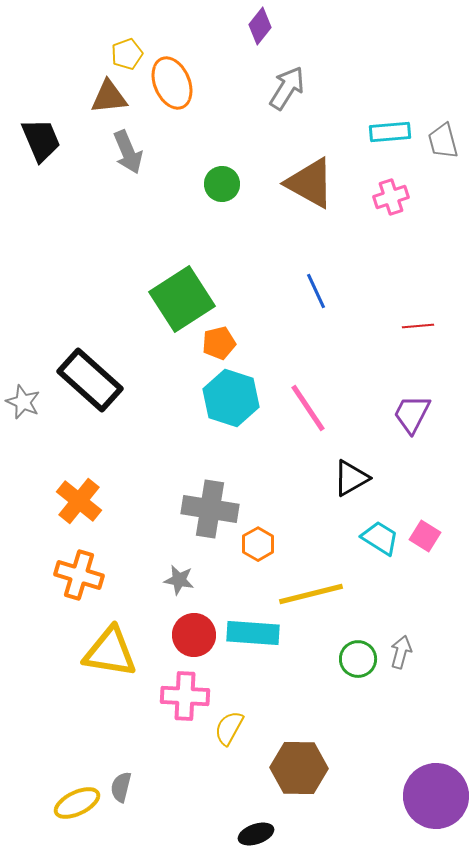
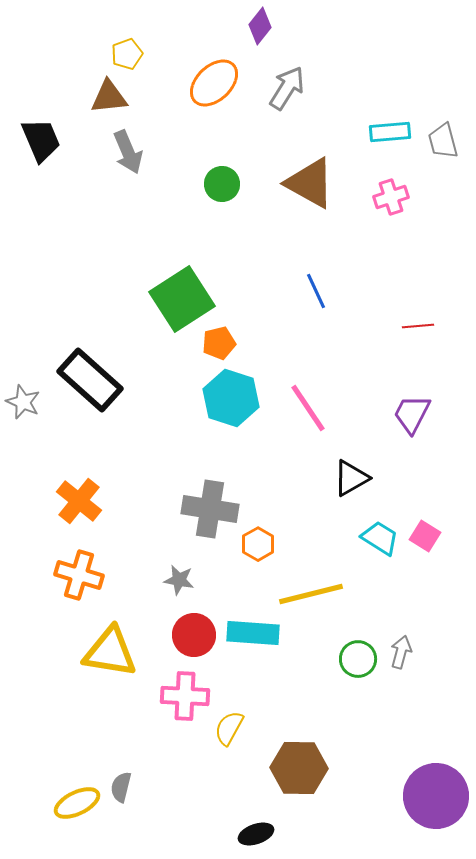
orange ellipse at (172, 83): moved 42 px right; rotated 69 degrees clockwise
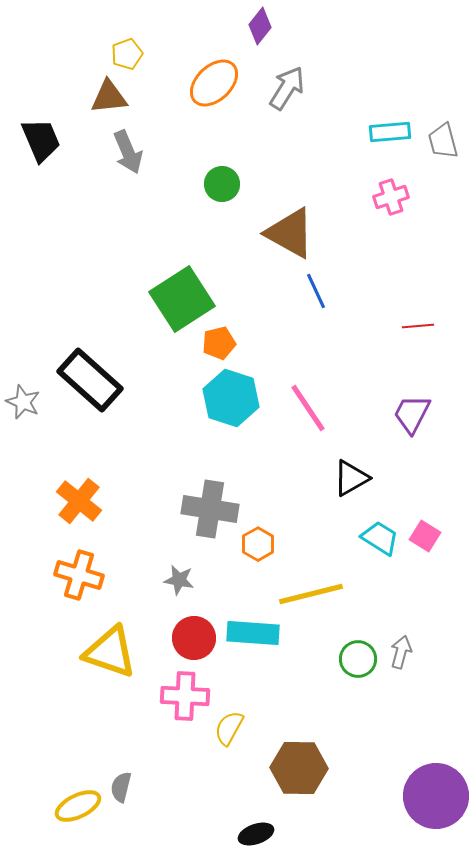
brown triangle at (310, 183): moved 20 px left, 50 px down
red circle at (194, 635): moved 3 px down
yellow triangle at (110, 652): rotated 10 degrees clockwise
yellow ellipse at (77, 803): moved 1 px right, 3 px down
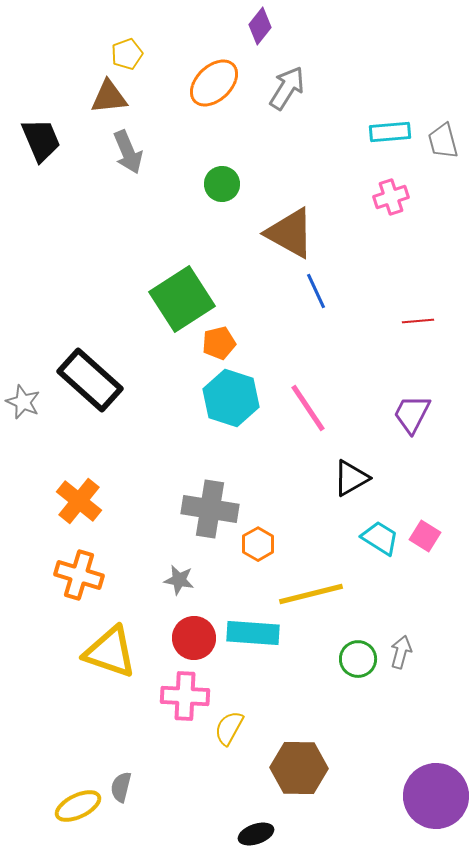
red line at (418, 326): moved 5 px up
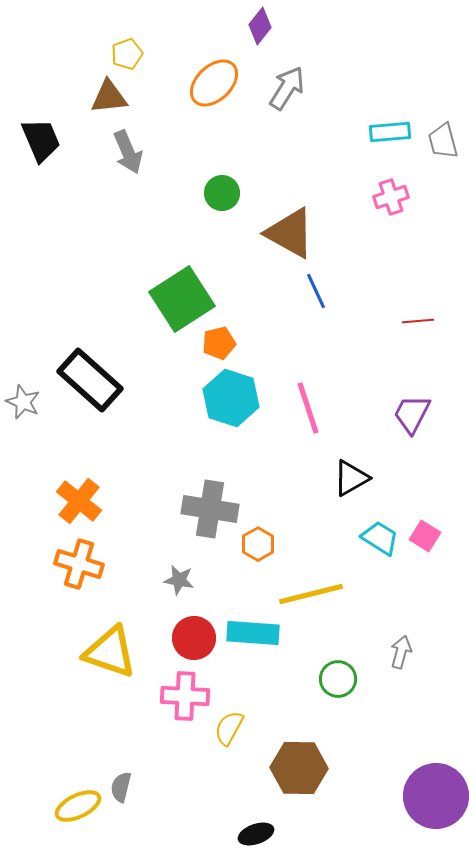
green circle at (222, 184): moved 9 px down
pink line at (308, 408): rotated 16 degrees clockwise
orange cross at (79, 575): moved 11 px up
green circle at (358, 659): moved 20 px left, 20 px down
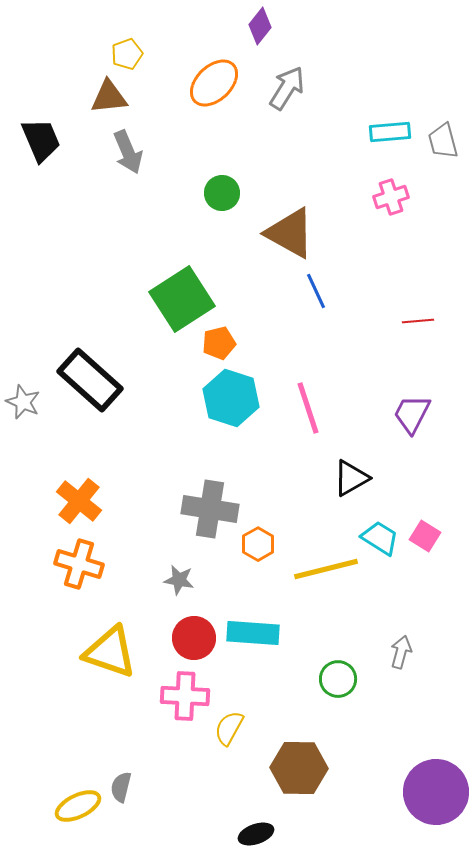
yellow line at (311, 594): moved 15 px right, 25 px up
purple circle at (436, 796): moved 4 px up
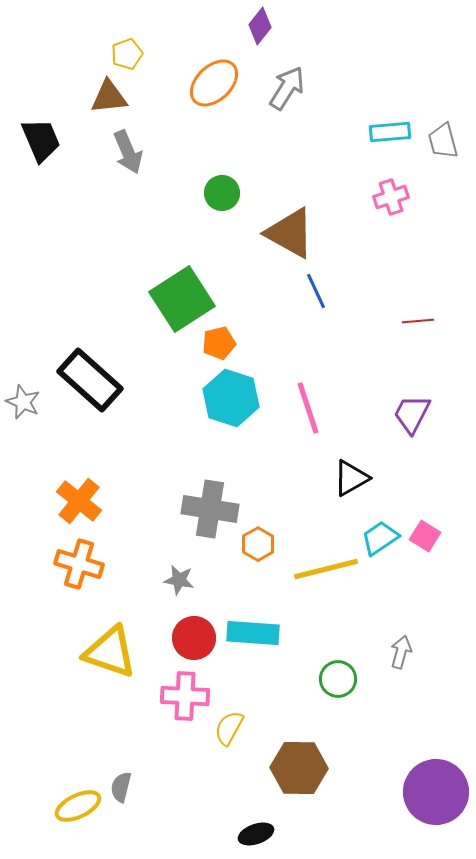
cyan trapezoid at (380, 538): rotated 66 degrees counterclockwise
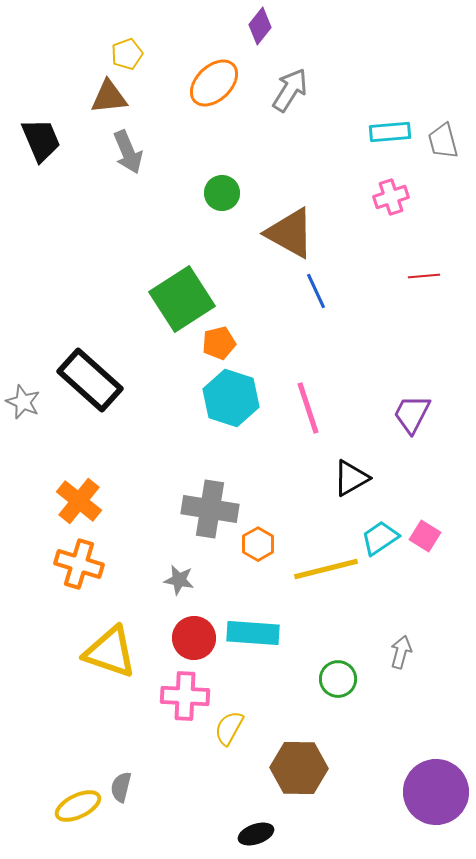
gray arrow at (287, 88): moved 3 px right, 2 px down
red line at (418, 321): moved 6 px right, 45 px up
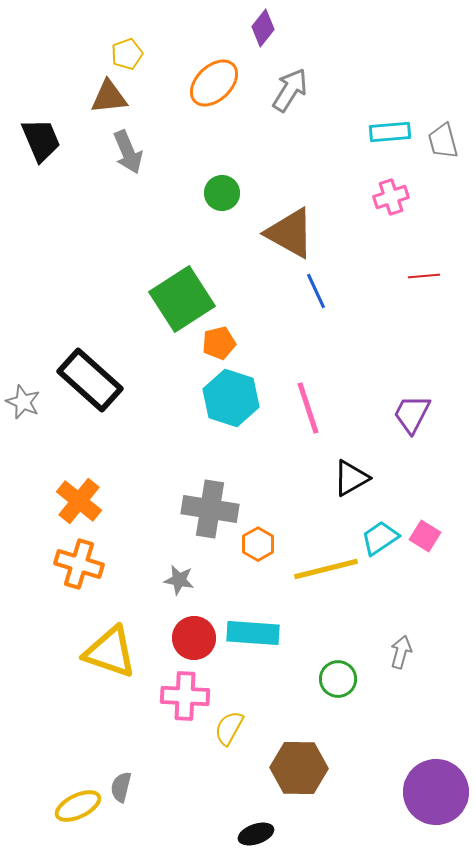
purple diamond at (260, 26): moved 3 px right, 2 px down
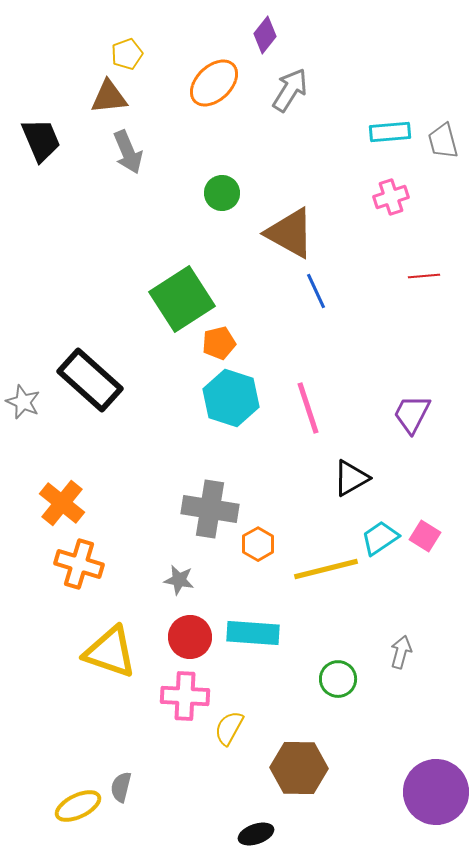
purple diamond at (263, 28): moved 2 px right, 7 px down
orange cross at (79, 501): moved 17 px left, 2 px down
red circle at (194, 638): moved 4 px left, 1 px up
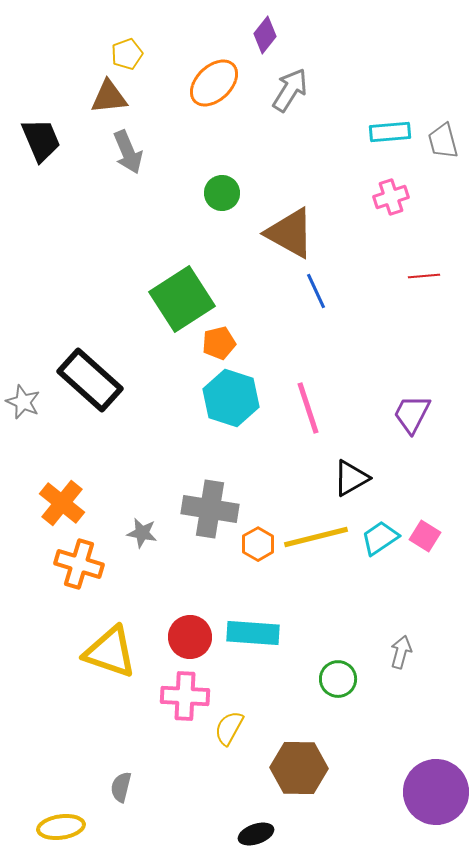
yellow line at (326, 569): moved 10 px left, 32 px up
gray star at (179, 580): moved 37 px left, 47 px up
yellow ellipse at (78, 806): moved 17 px left, 21 px down; rotated 18 degrees clockwise
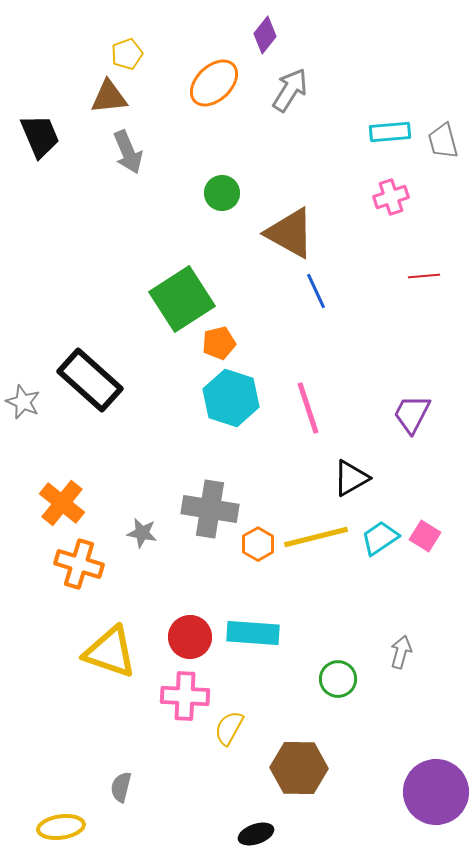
black trapezoid at (41, 140): moved 1 px left, 4 px up
